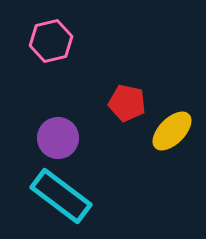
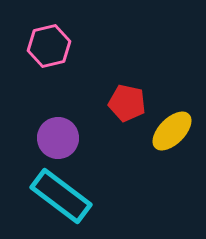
pink hexagon: moved 2 px left, 5 px down
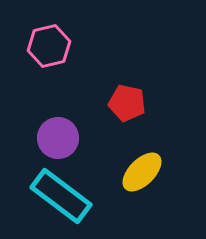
yellow ellipse: moved 30 px left, 41 px down
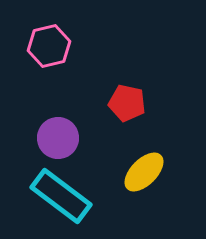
yellow ellipse: moved 2 px right
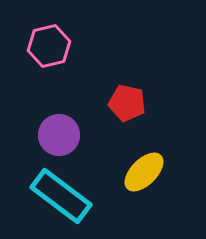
purple circle: moved 1 px right, 3 px up
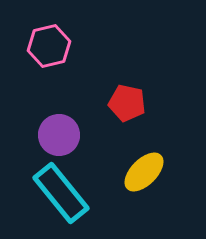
cyan rectangle: moved 3 px up; rotated 14 degrees clockwise
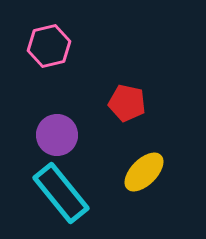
purple circle: moved 2 px left
